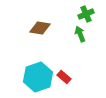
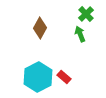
green cross: rotated 21 degrees counterclockwise
brown diamond: rotated 70 degrees counterclockwise
cyan hexagon: rotated 8 degrees counterclockwise
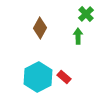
green arrow: moved 2 px left, 2 px down; rotated 21 degrees clockwise
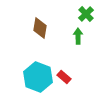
brown diamond: rotated 20 degrees counterclockwise
cyan hexagon: rotated 12 degrees counterclockwise
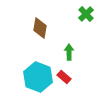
green arrow: moved 9 px left, 16 px down
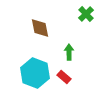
brown diamond: rotated 20 degrees counterclockwise
cyan hexagon: moved 3 px left, 4 px up
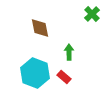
green cross: moved 6 px right
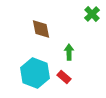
brown diamond: moved 1 px right, 1 px down
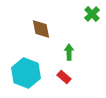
cyan hexagon: moved 9 px left
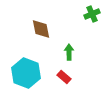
green cross: rotated 21 degrees clockwise
